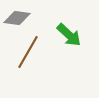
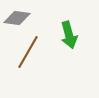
green arrow: rotated 32 degrees clockwise
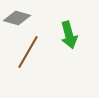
gray diamond: rotated 8 degrees clockwise
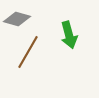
gray diamond: moved 1 px down
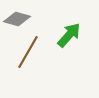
green arrow: rotated 124 degrees counterclockwise
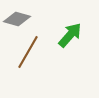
green arrow: moved 1 px right
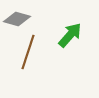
brown line: rotated 12 degrees counterclockwise
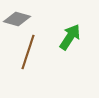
green arrow: moved 2 px down; rotated 8 degrees counterclockwise
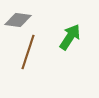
gray diamond: moved 1 px right, 1 px down; rotated 8 degrees counterclockwise
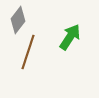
gray diamond: rotated 60 degrees counterclockwise
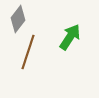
gray diamond: moved 1 px up
